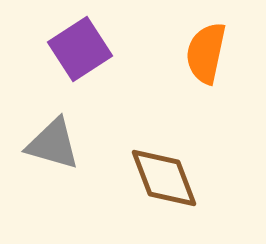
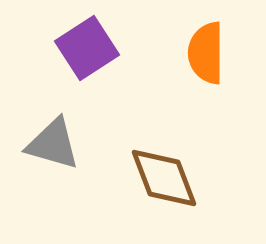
purple square: moved 7 px right, 1 px up
orange semicircle: rotated 12 degrees counterclockwise
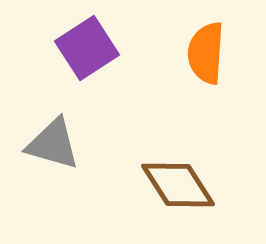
orange semicircle: rotated 4 degrees clockwise
brown diamond: moved 14 px right, 7 px down; rotated 12 degrees counterclockwise
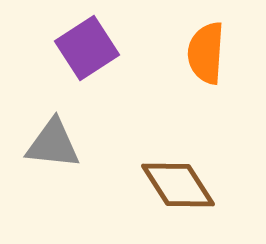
gray triangle: rotated 10 degrees counterclockwise
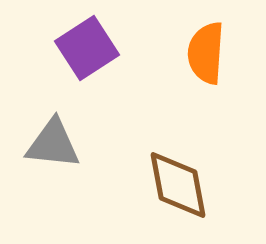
brown diamond: rotated 22 degrees clockwise
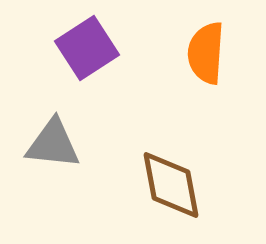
brown diamond: moved 7 px left
